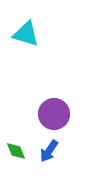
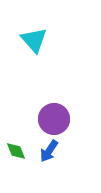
cyan triangle: moved 8 px right, 6 px down; rotated 32 degrees clockwise
purple circle: moved 5 px down
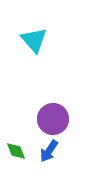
purple circle: moved 1 px left
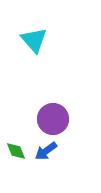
blue arrow: moved 3 px left; rotated 20 degrees clockwise
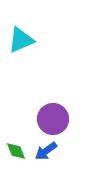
cyan triangle: moved 13 px left; rotated 48 degrees clockwise
